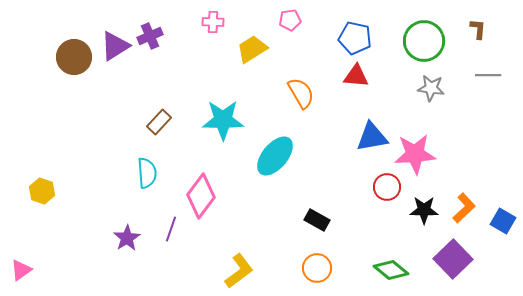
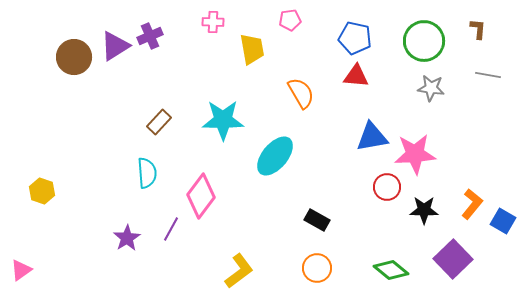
yellow trapezoid: rotated 112 degrees clockwise
gray line: rotated 10 degrees clockwise
orange L-shape: moved 8 px right, 4 px up; rotated 8 degrees counterclockwise
purple line: rotated 10 degrees clockwise
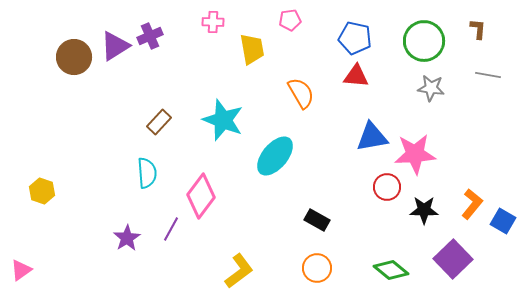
cyan star: rotated 21 degrees clockwise
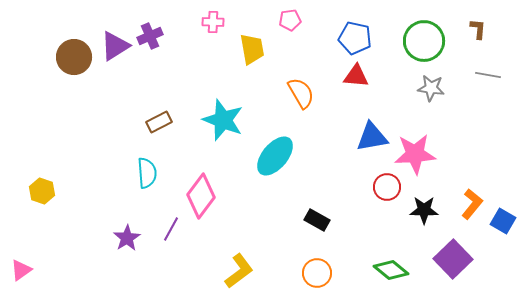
brown rectangle: rotated 20 degrees clockwise
orange circle: moved 5 px down
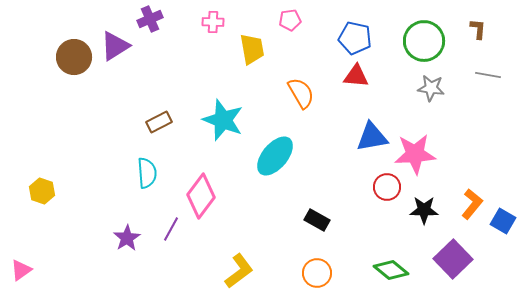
purple cross: moved 17 px up
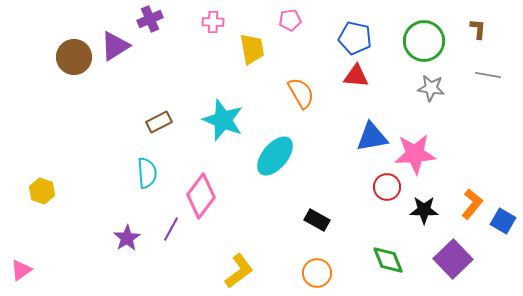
green diamond: moved 3 px left, 10 px up; rotated 28 degrees clockwise
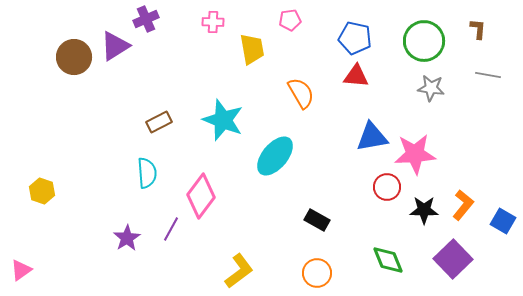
purple cross: moved 4 px left
orange L-shape: moved 9 px left, 1 px down
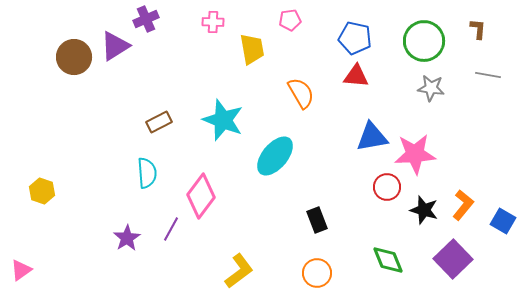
black star: rotated 16 degrees clockwise
black rectangle: rotated 40 degrees clockwise
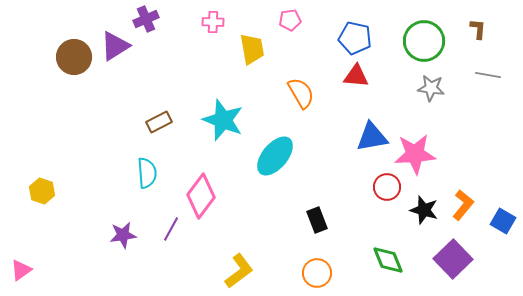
purple star: moved 4 px left, 3 px up; rotated 24 degrees clockwise
